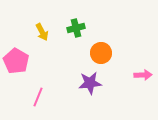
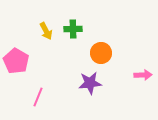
green cross: moved 3 px left, 1 px down; rotated 12 degrees clockwise
yellow arrow: moved 4 px right, 1 px up
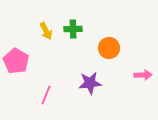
orange circle: moved 8 px right, 5 px up
pink line: moved 8 px right, 2 px up
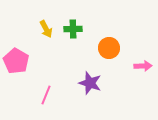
yellow arrow: moved 2 px up
pink arrow: moved 9 px up
purple star: rotated 25 degrees clockwise
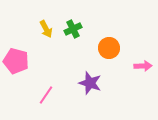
green cross: rotated 24 degrees counterclockwise
pink pentagon: rotated 15 degrees counterclockwise
pink line: rotated 12 degrees clockwise
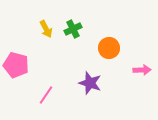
pink pentagon: moved 4 px down
pink arrow: moved 1 px left, 4 px down
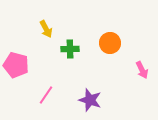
green cross: moved 3 px left, 20 px down; rotated 24 degrees clockwise
orange circle: moved 1 px right, 5 px up
pink arrow: rotated 66 degrees clockwise
purple star: moved 17 px down
